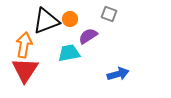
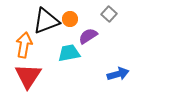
gray square: rotated 21 degrees clockwise
red triangle: moved 3 px right, 6 px down
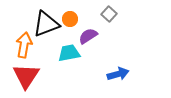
black triangle: moved 3 px down
red triangle: moved 2 px left
